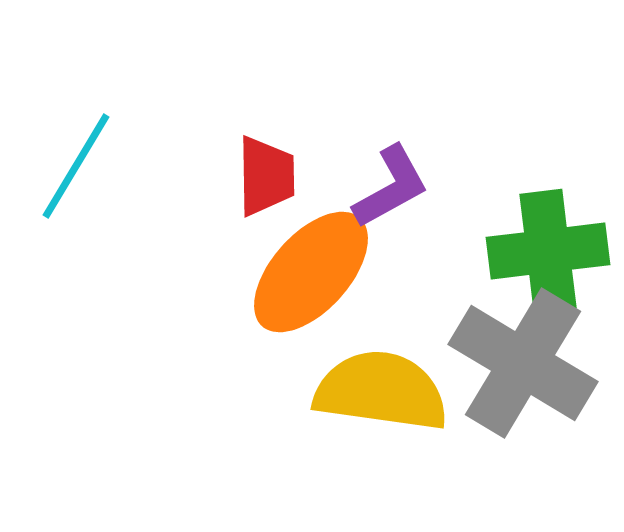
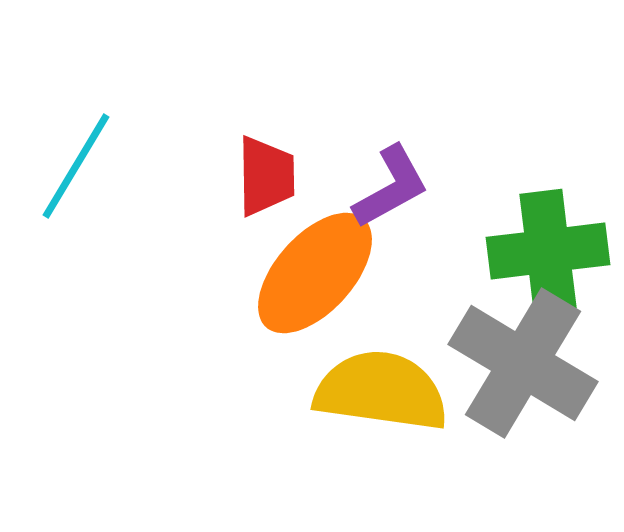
orange ellipse: moved 4 px right, 1 px down
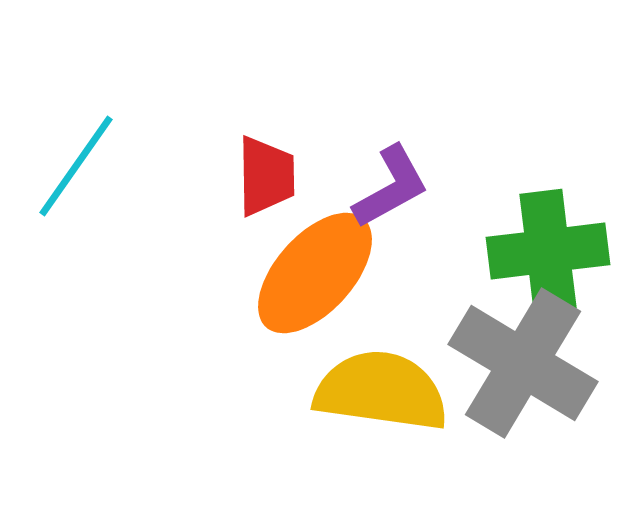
cyan line: rotated 4 degrees clockwise
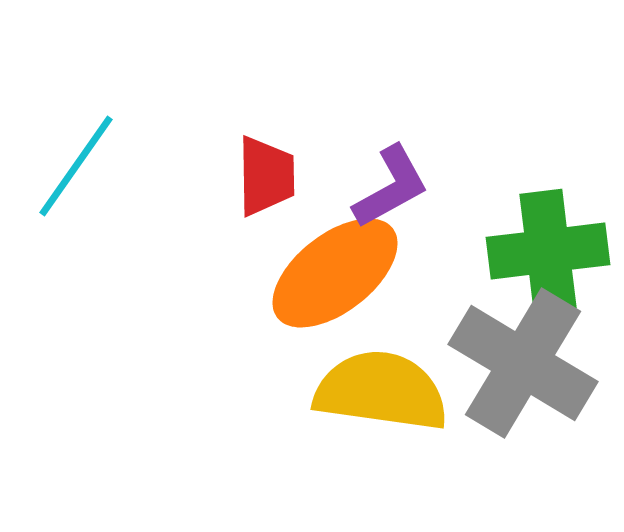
orange ellipse: moved 20 px right; rotated 10 degrees clockwise
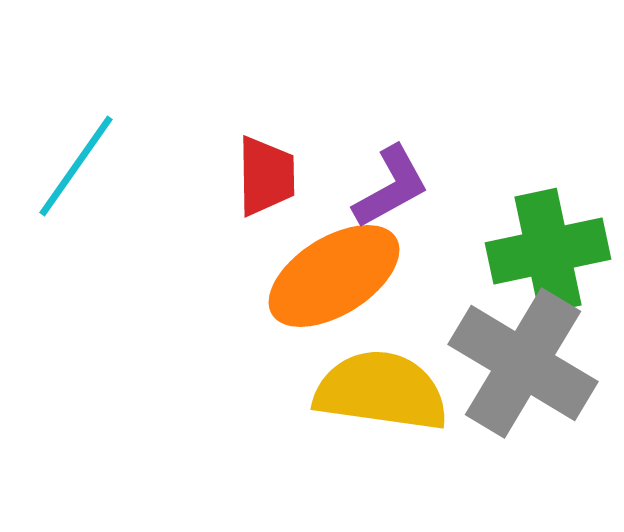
green cross: rotated 5 degrees counterclockwise
orange ellipse: moved 1 px left, 3 px down; rotated 6 degrees clockwise
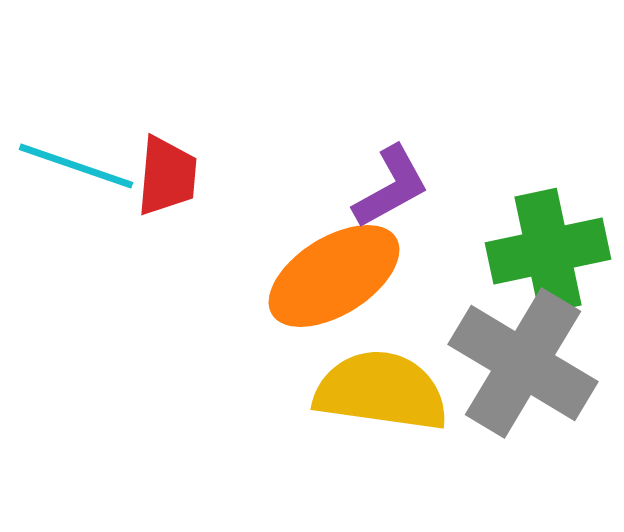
cyan line: rotated 74 degrees clockwise
red trapezoid: moved 99 px left; rotated 6 degrees clockwise
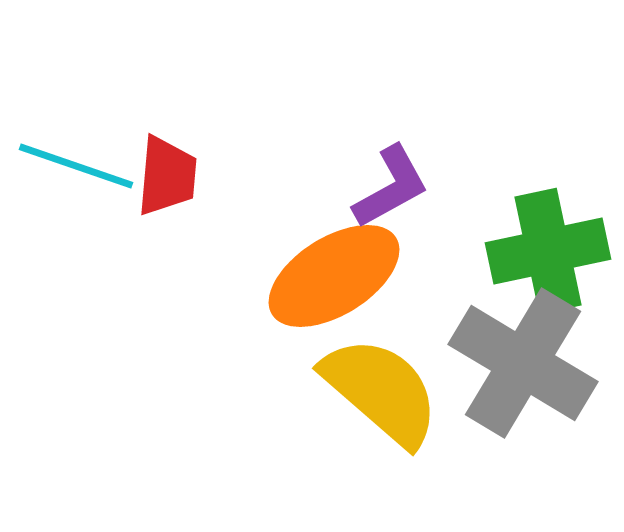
yellow semicircle: rotated 33 degrees clockwise
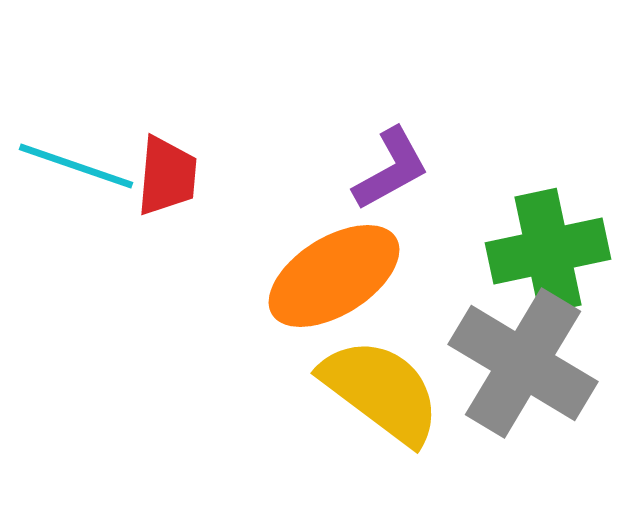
purple L-shape: moved 18 px up
yellow semicircle: rotated 4 degrees counterclockwise
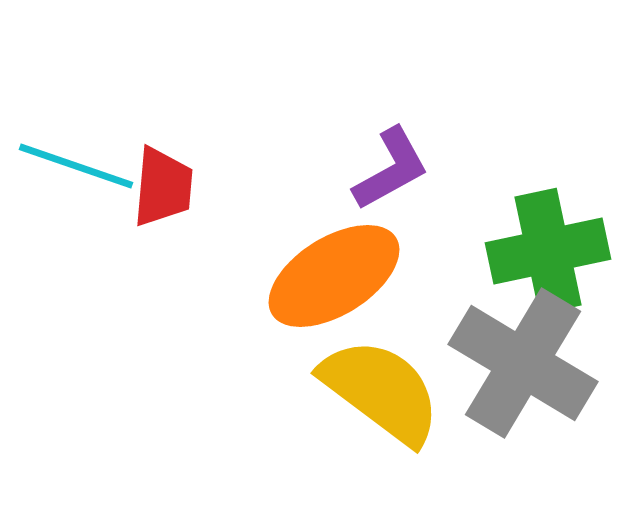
red trapezoid: moved 4 px left, 11 px down
